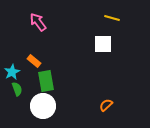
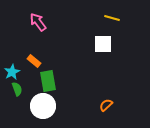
green rectangle: moved 2 px right
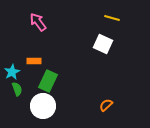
white square: rotated 24 degrees clockwise
orange rectangle: rotated 40 degrees counterclockwise
green rectangle: rotated 35 degrees clockwise
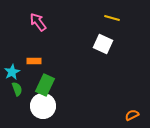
green rectangle: moved 3 px left, 4 px down
orange semicircle: moved 26 px right, 10 px down; rotated 16 degrees clockwise
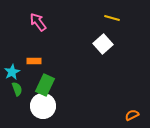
white square: rotated 24 degrees clockwise
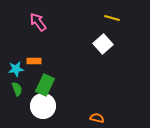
cyan star: moved 4 px right, 3 px up; rotated 21 degrees clockwise
orange semicircle: moved 35 px left, 3 px down; rotated 40 degrees clockwise
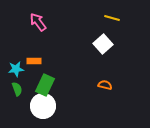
orange semicircle: moved 8 px right, 33 px up
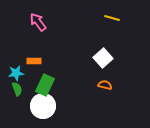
white square: moved 14 px down
cyan star: moved 4 px down
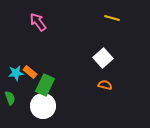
orange rectangle: moved 4 px left, 11 px down; rotated 40 degrees clockwise
green semicircle: moved 7 px left, 9 px down
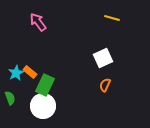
white square: rotated 18 degrees clockwise
cyan star: rotated 21 degrees counterclockwise
orange semicircle: rotated 80 degrees counterclockwise
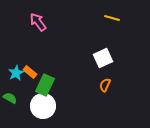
green semicircle: rotated 40 degrees counterclockwise
